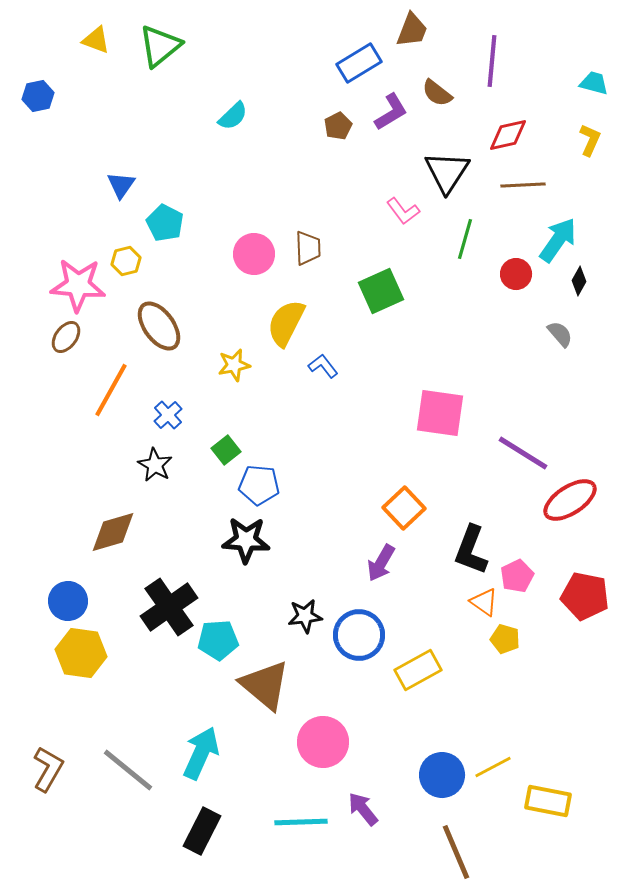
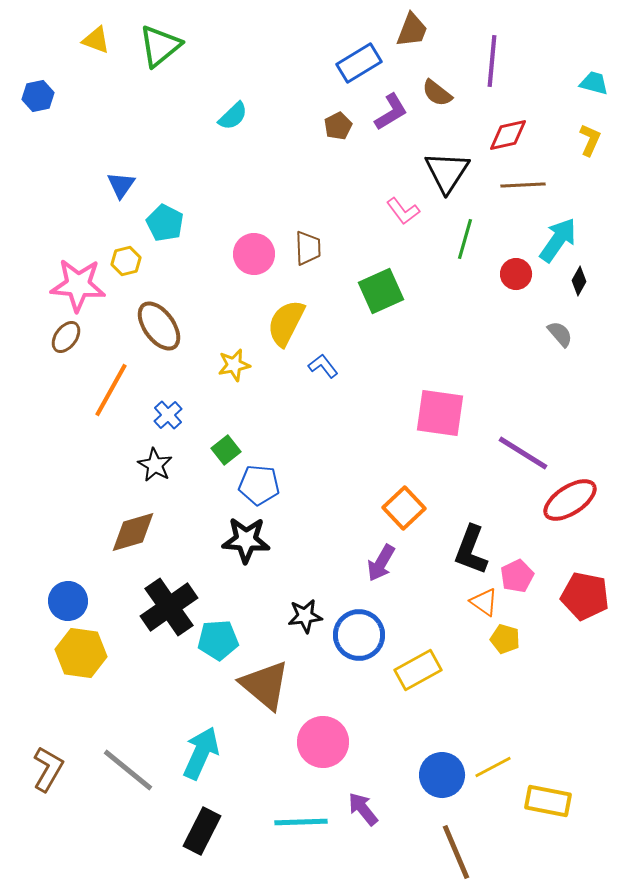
brown diamond at (113, 532): moved 20 px right
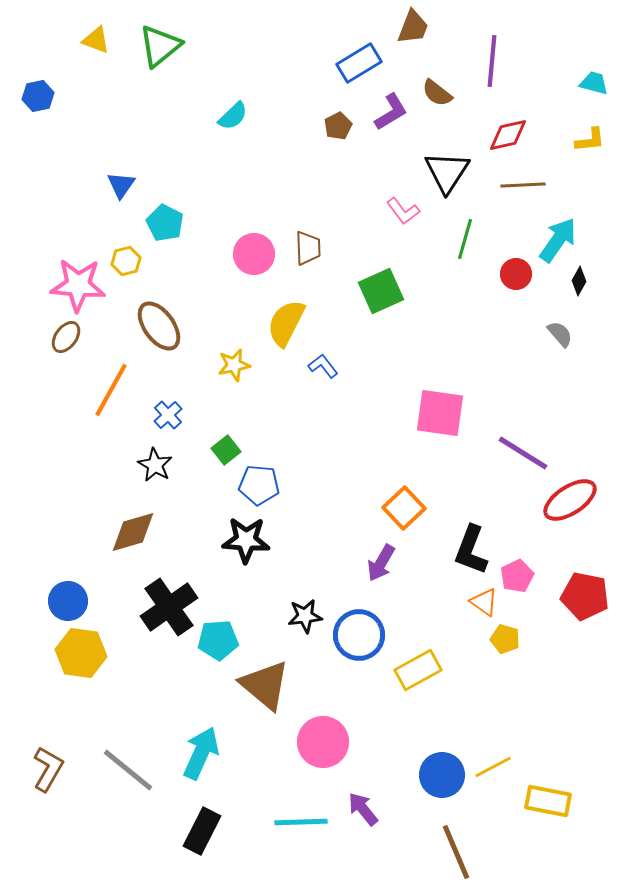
brown trapezoid at (412, 30): moved 1 px right, 3 px up
yellow L-shape at (590, 140): rotated 60 degrees clockwise
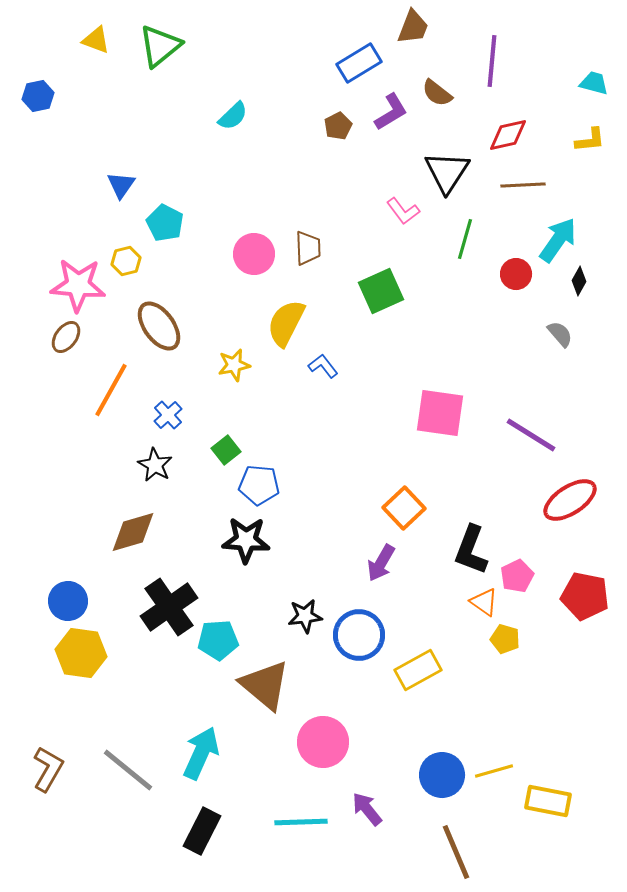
purple line at (523, 453): moved 8 px right, 18 px up
yellow line at (493, 767): moved 1 px right, 4 px down; rotated 12 degrees clockwise
purple arrow at (363, 809): moved 4 px right
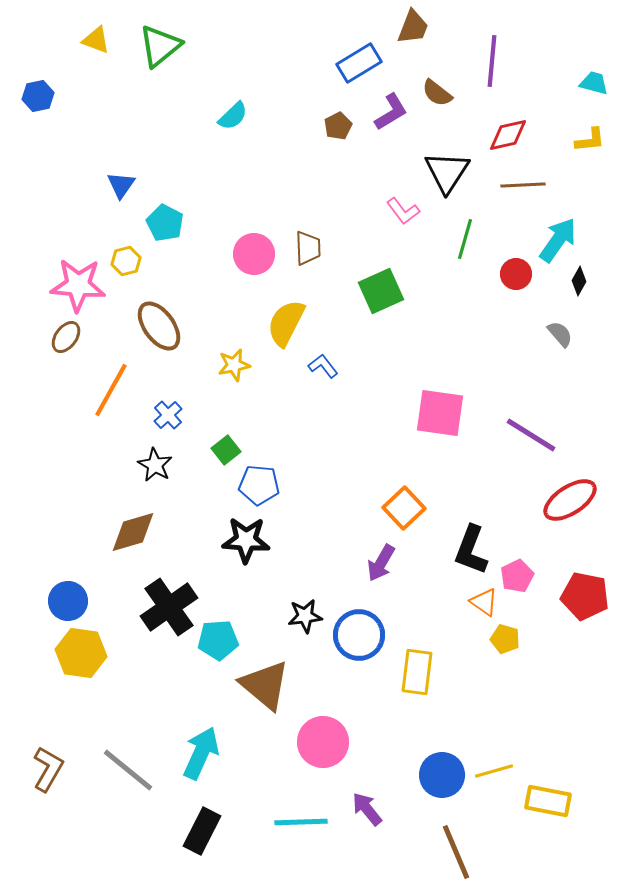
yellow rectangle at (418, 670): moved 1 px left, 2 px down; rotated 54 degrees counterclockwise
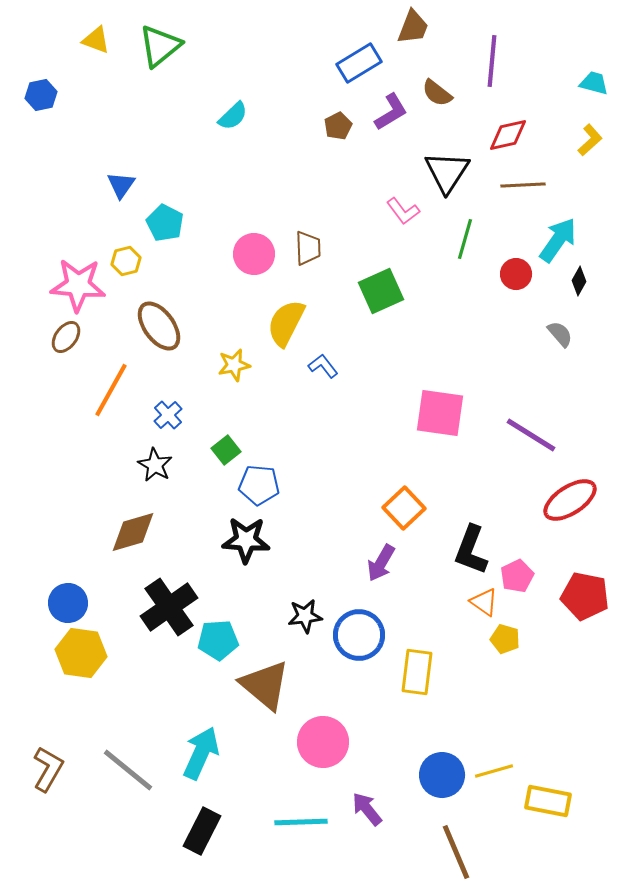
blue hexagon at (38, 96): moved 3 px right, 1 px up
yellow L-shape at (590, 140): rotated 36 degrees counterclockwise
blue circle at (68, 601): moved 2 px down
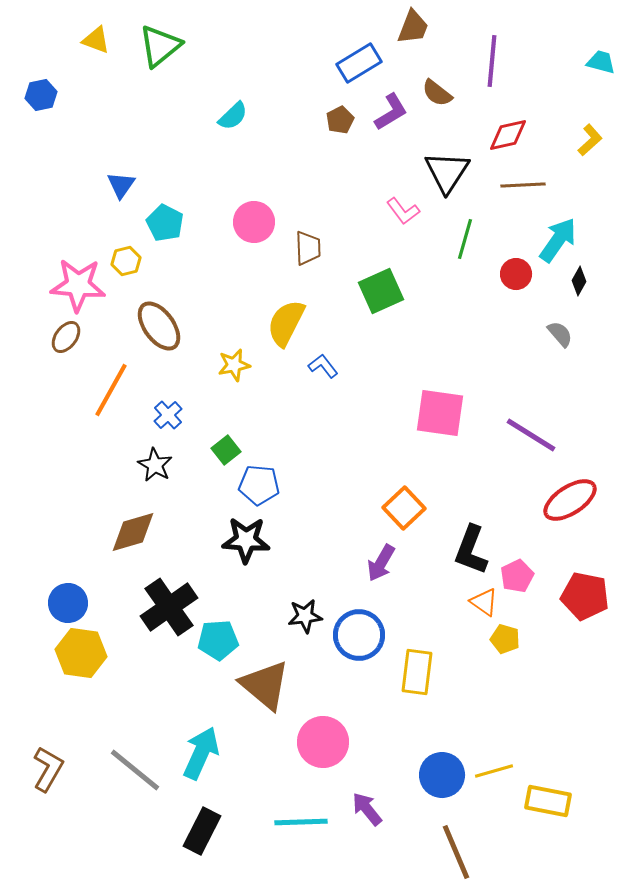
cyan trapezoid at (594, 83): moved 7 px right, 21 px up
brown pentagon at (338, 126): moved 2 px right, 6 px up
pink circle at (254, 254): moved 32 px up
gray line at (128, 770): moved 7 px right
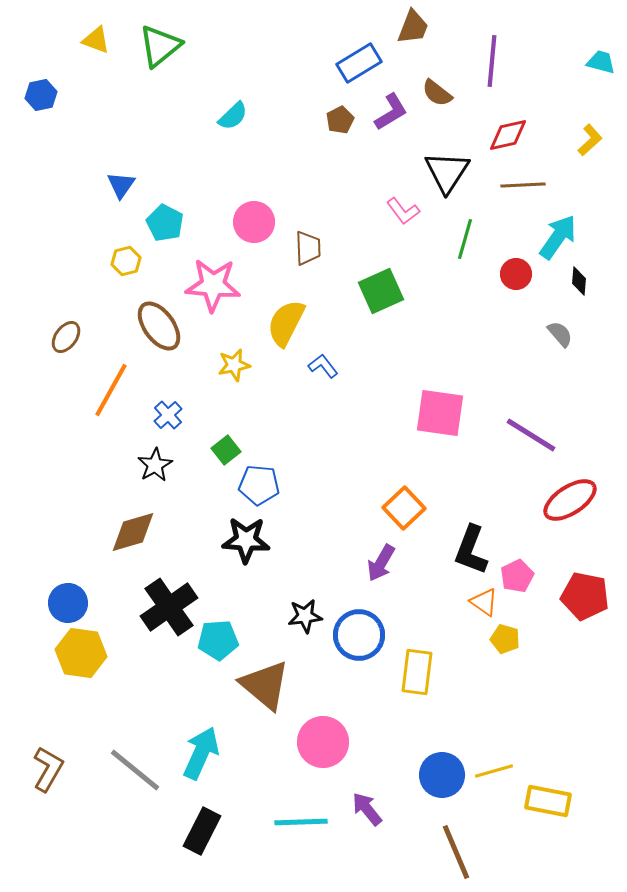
cyan arrow at (558, 240): moved 3 px up
black diamond at (579, 281): rotated 24 degrees counterclockwise
pink star at (78, 285): moved 135 px right
black star at (155, 465): rotated 12 degrees clockwise
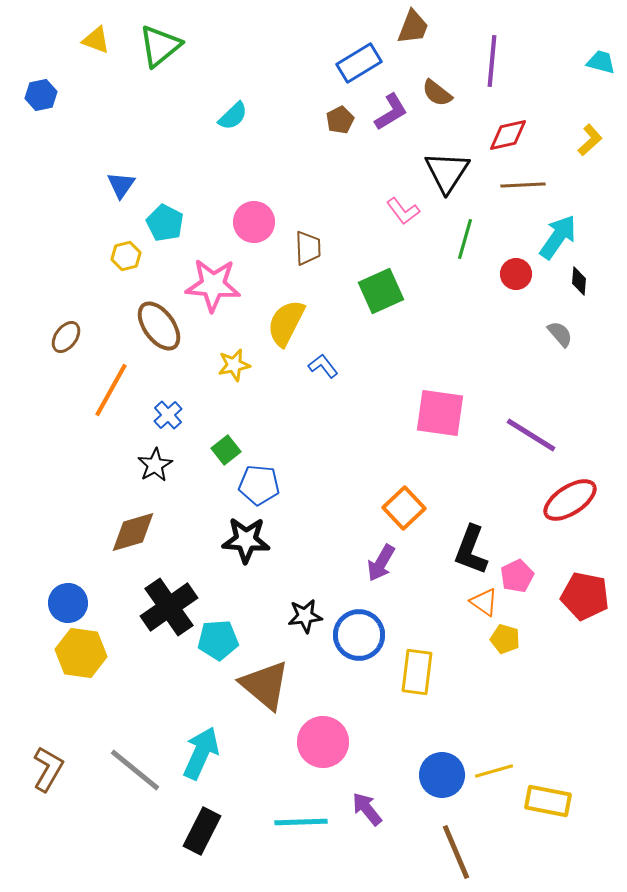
yellow hexagon at (126, 261): moved 5 px up
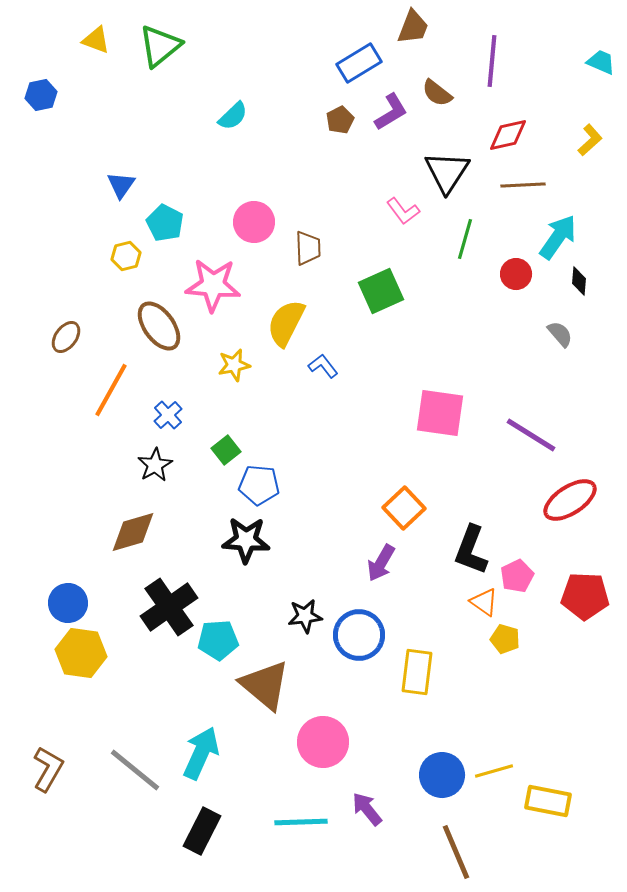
cyan trapezoid at (601, 62): rotated 8 degrees clockwise
red pentagon at (585, 596): rotated 9 degrees counterclockwise
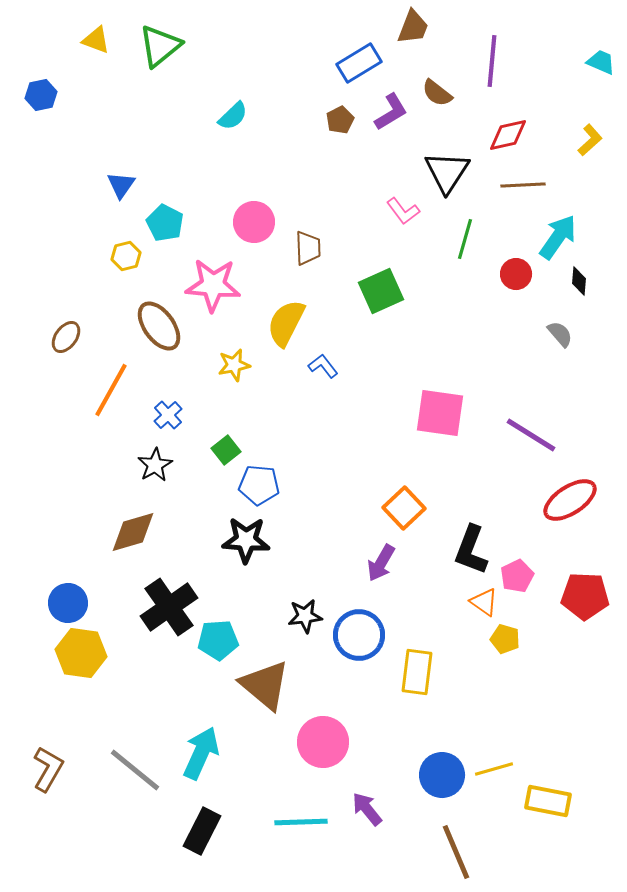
yellow line at (494, 771): moved 2 px up
